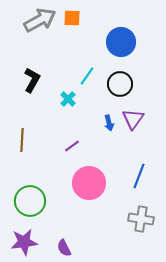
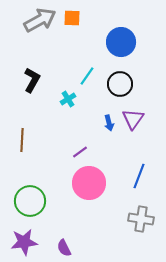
cyan cross: rotated 14 degrees clockwise
purple line: moved 8 px right, 6 px down
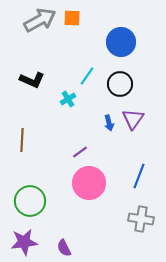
black L-shape: rotated 85 degrees clockwise
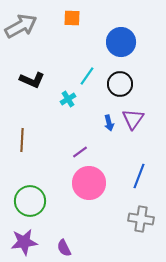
gray arrow: moved 19 px left, 6 px down
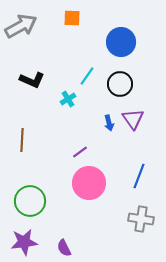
purple triangle: rotated 10 degrees counterclockwise
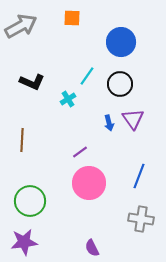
black L-shape: moved 2 px down
purple semicircle: moved 28 px right
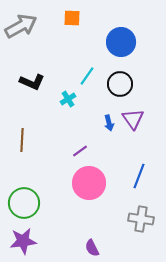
purple line: moved 1 px up
green circle: moved 6 px left, 2 px down
purple star: moved 1 px left, 1 px up
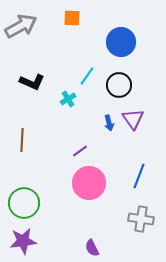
black circle: moved 1 px left, 1 px down
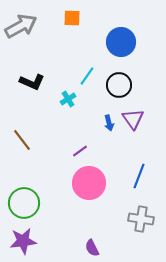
brown line: rotated 40 degrees counterclockwise
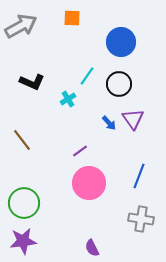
black circle: moved 1 px up
blue arrow: rotated 28 degrees counterclockwise
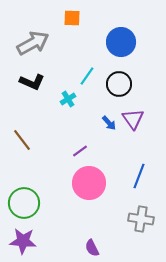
gray arrow: moved 12 px right, 17 px down
purple star: rotated 12 degrees clockwise
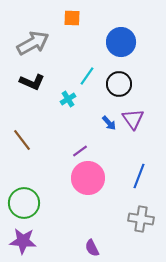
pink circle: moved 1 px left, 5 px up
